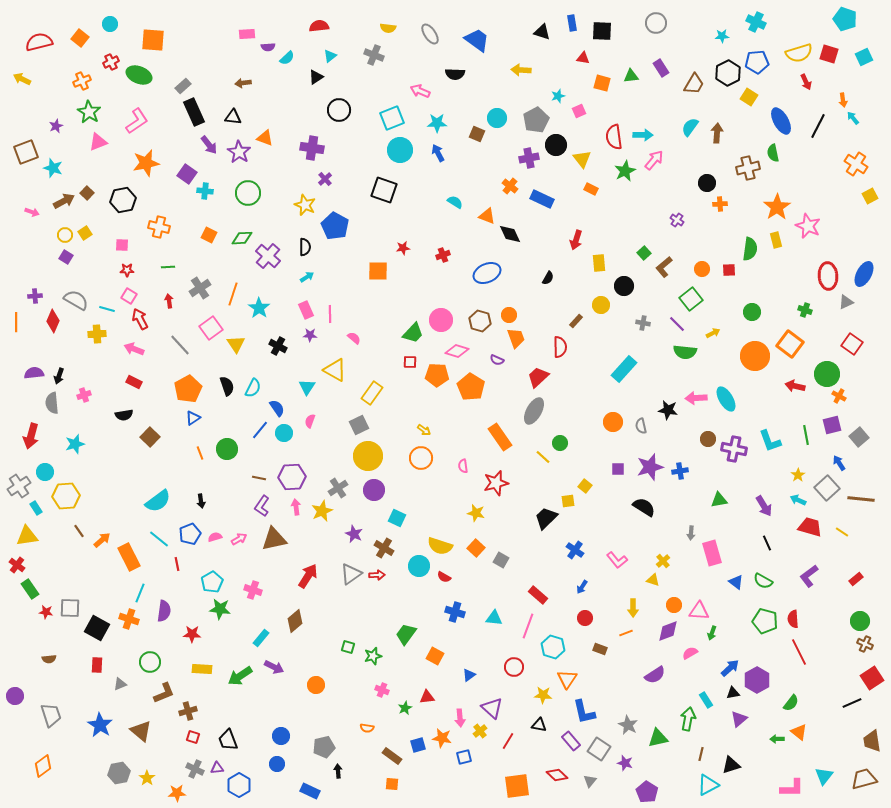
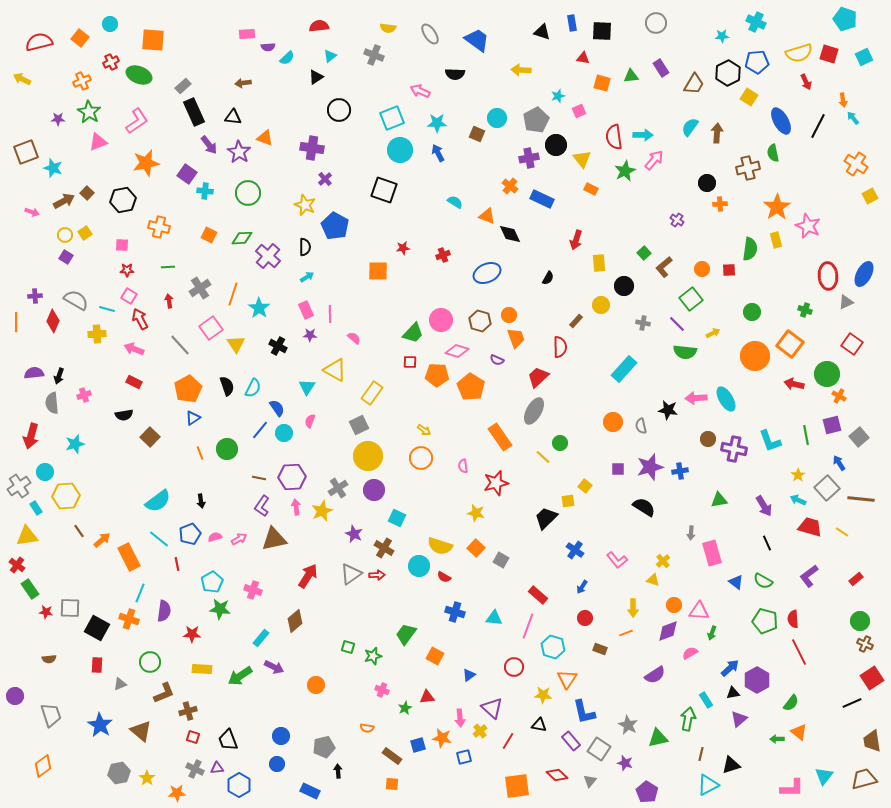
purple star at (56, 126): moved 2 px right, 7 px up; rotated 24 degrees clockwise
red arrow at (795, 386): moved 1 px left, 2 px up
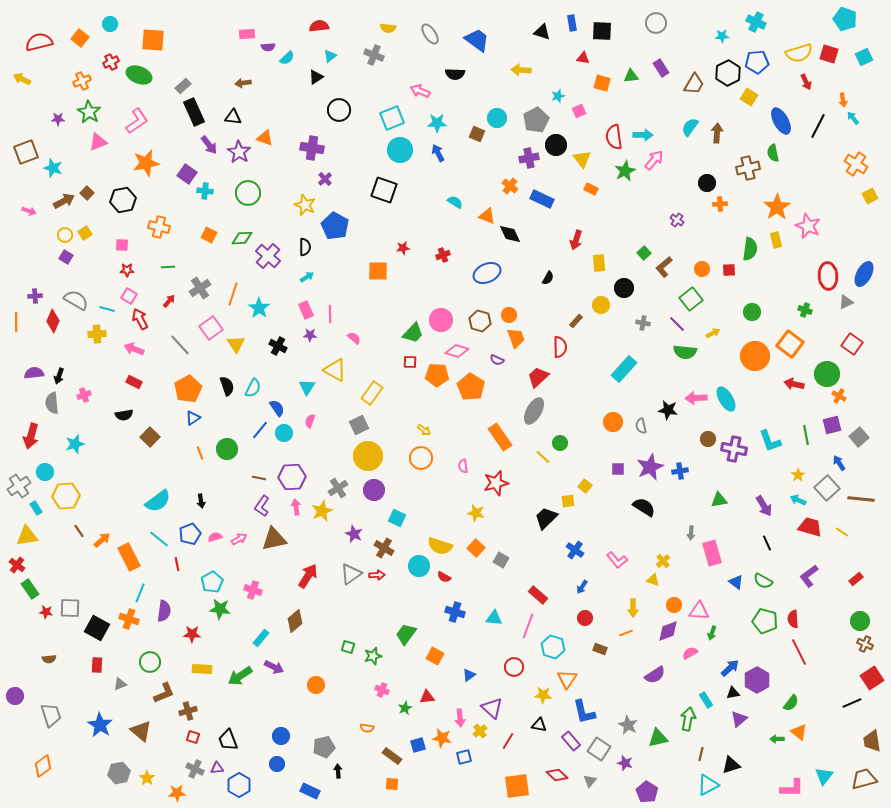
pink arrow at (32, 212): moved 3 px left, 1 px up
black circle at (624, 286): moved 2 px down
red arrow at (169, 301): rotated 48 degrees clockwise
purple star at (650, 467): rotated 8 degrees counterclockwise
